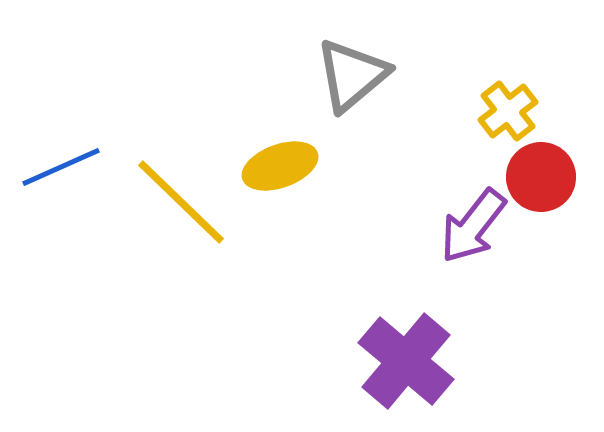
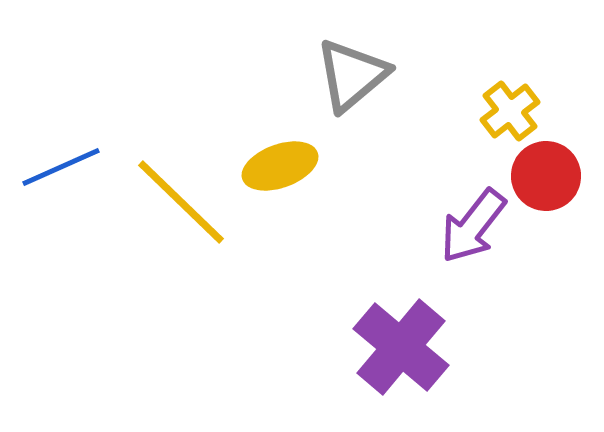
yellow cross: moved 2 px right
red circle: moved 5 px right, 1 px up
purple cross: moved 5 px left, 14 px up
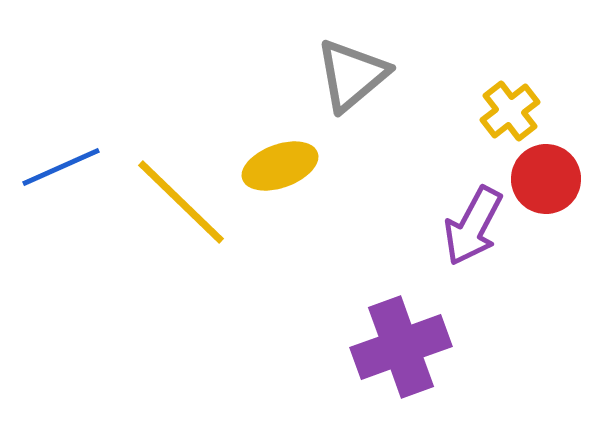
red circle: moved 3 px down
purple arrow: rotated 10 degrees counterclockwise
purple cross: rotated 30 degrees clockwise
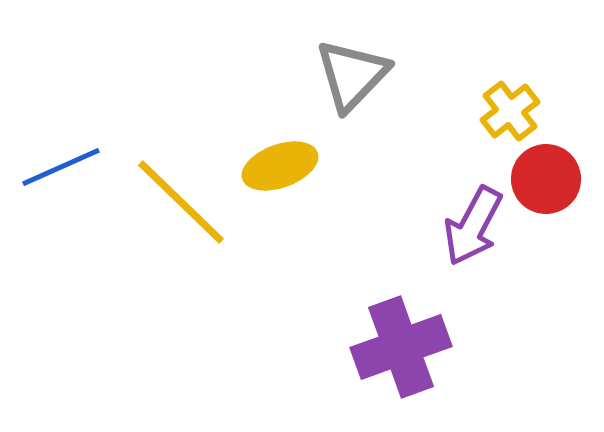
gray triangle: rotated 6 degrees counterclockwise
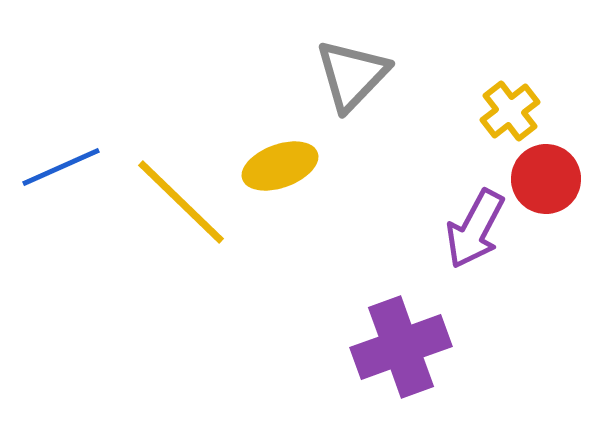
purple arrow: moved 2 px right, 3 px down
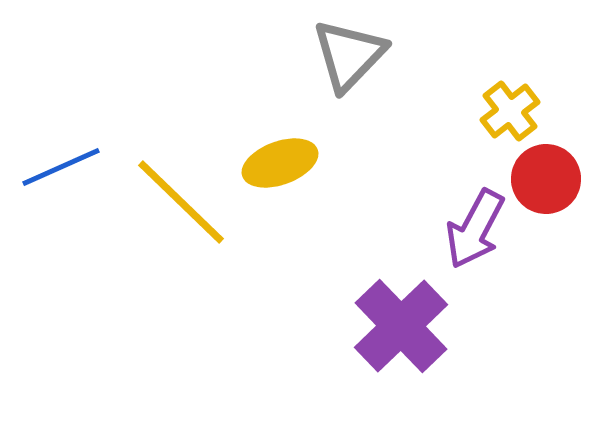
gray triangle: moved 3 px left, 20 px up
yellow ellipse: moved 3 px up
purple cross: moved 21 px up; rotated 24 degrees counterclockwise
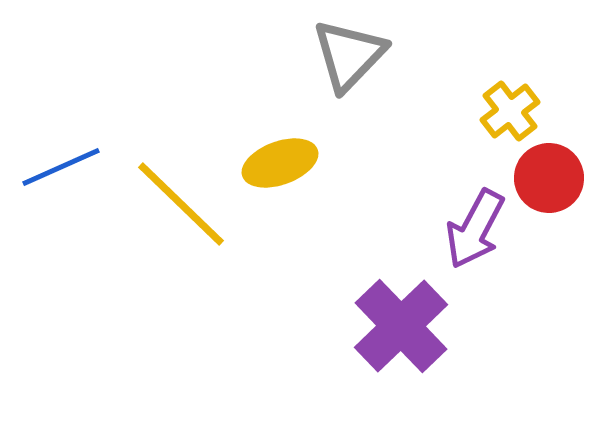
red circle: moved 3 px right, 1 px up
yellow line: moved 2 px down
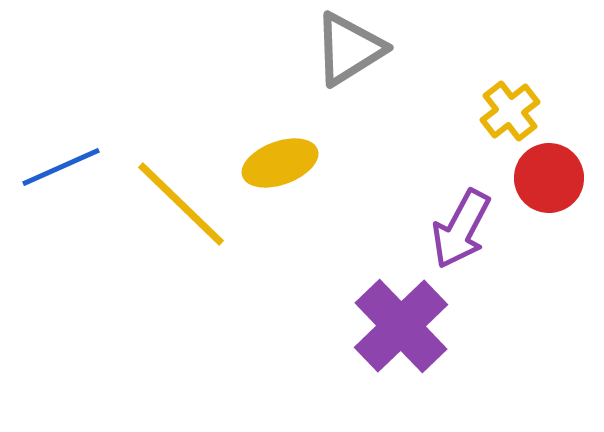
gray triangle: moved 6 px up; rotated 14 degrees clockwise
purple arrow: moved 14 px left
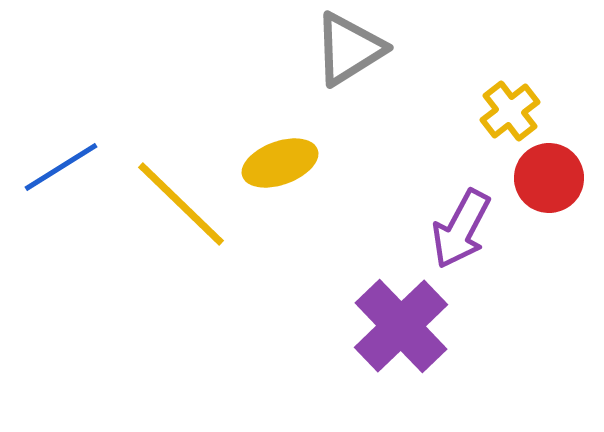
blue line: rotated 8 degrees counterclockwise
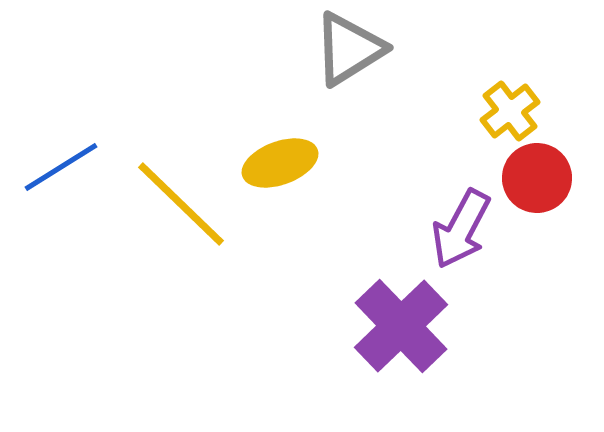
red circle: moved 12 px left
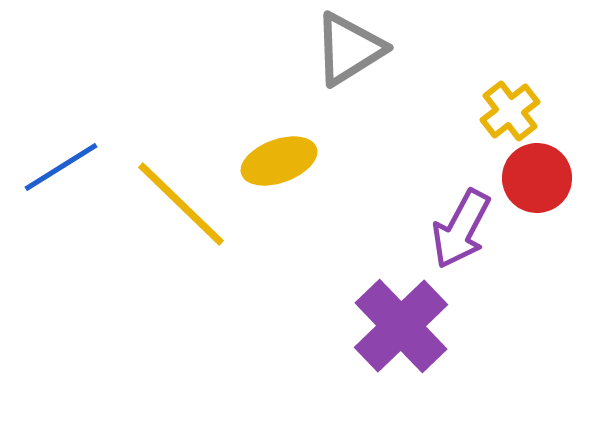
yellow ellipse: moved 1 px left, 2 px up
